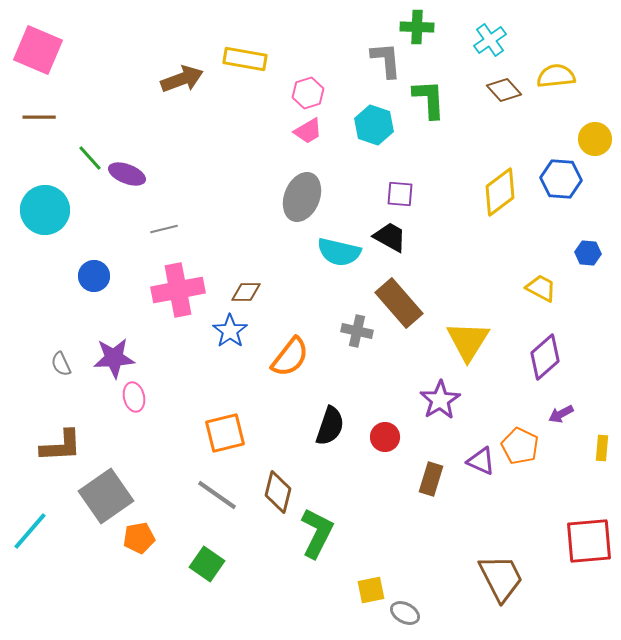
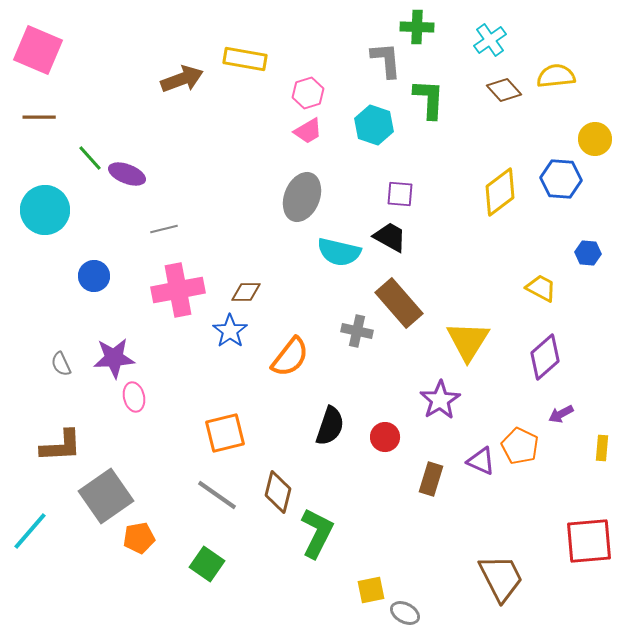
green L-shape at (429, 99): rotated 6 degrees clockwise
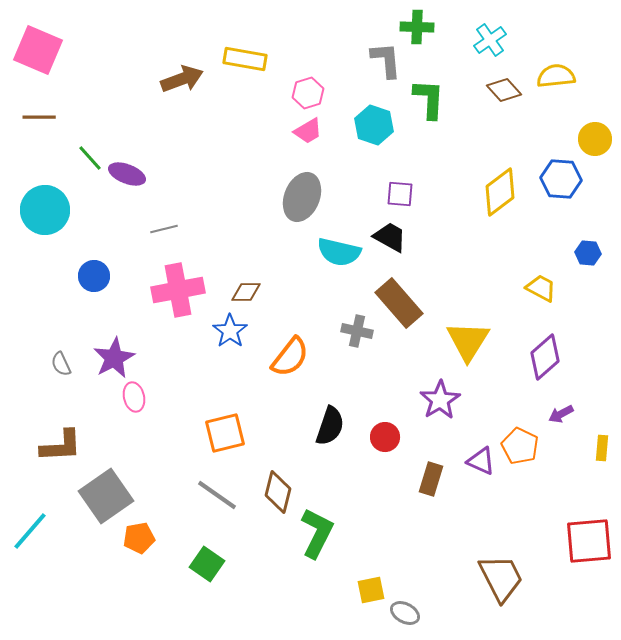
purple star at (114, 358): rotated 24 degrees counterclockwise
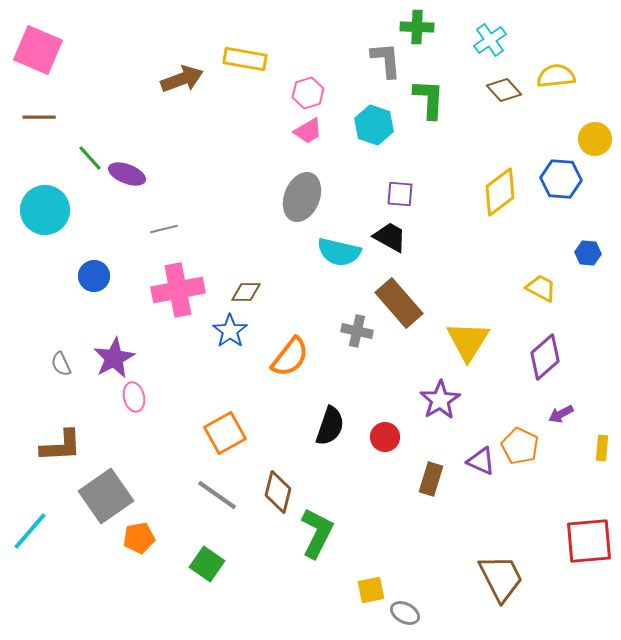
orange square at (225, 433): rotated 15 degrees counterclockwise
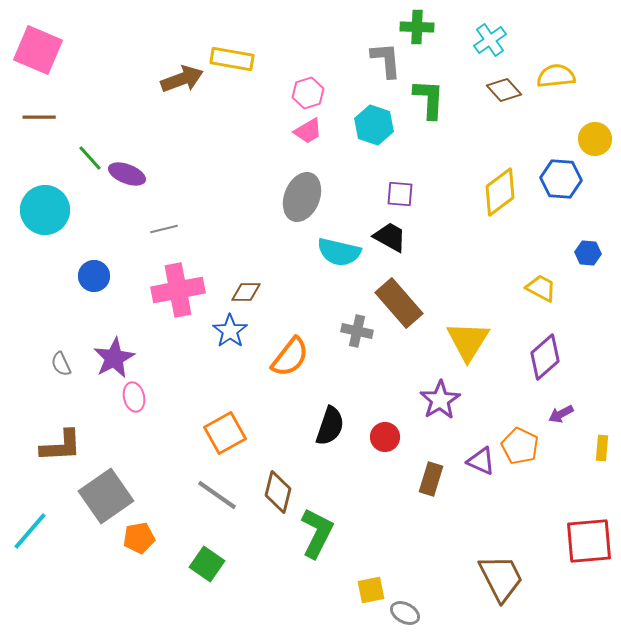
yellow rectangle at (245, 59): moved 13 px left
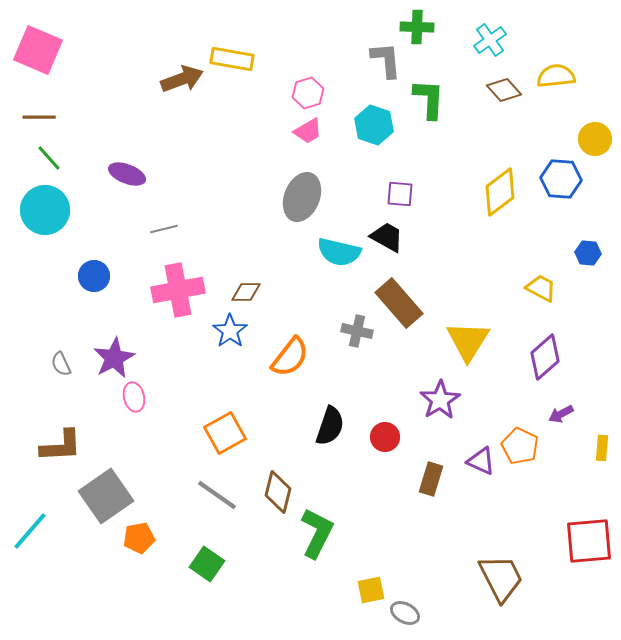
green line at (90, 158): moved 41 px left
black trapezoid at (390, 237): moved 3 px left
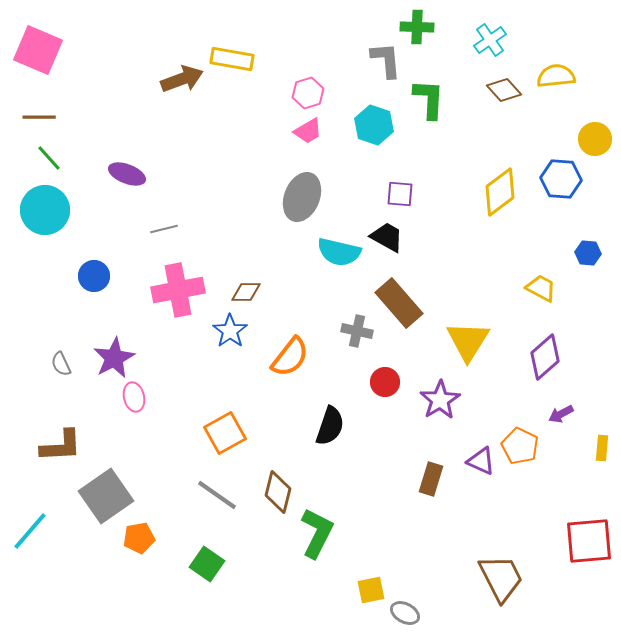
red circle at (385, 437): moved 55 px up
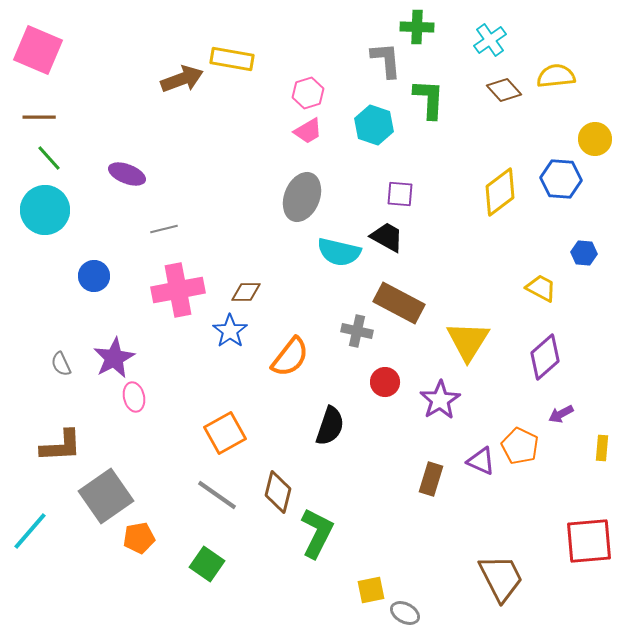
blue hexagon at (588, 253): moved 4 px left
brown rectangle at (399, 303): rotated 21 degrees counterclockwise
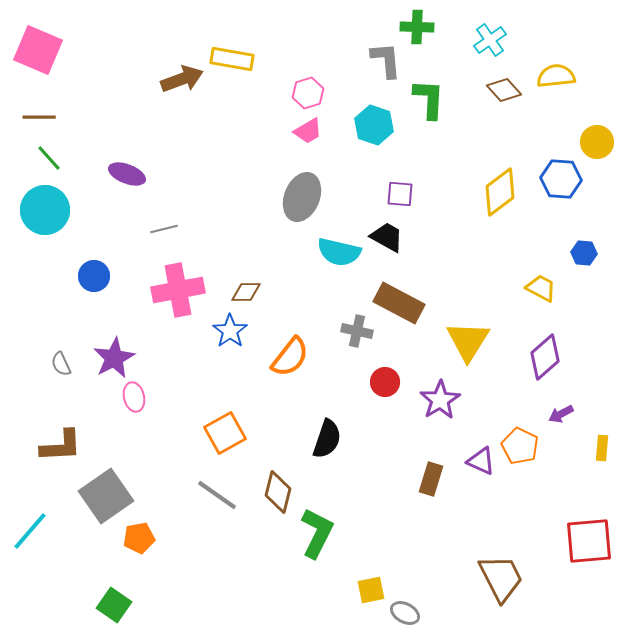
yellow circle at (595, 139): moved 2 px right, 3 px down
black semicircle at (330, 426): moved 3 px left, 13 px down
green square at (207, 564): moved 93 px left, 41 px down
